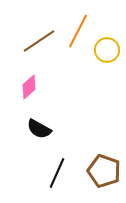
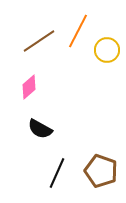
black semicircle: moved 1 px right
brown pentagon: moved 3 px left
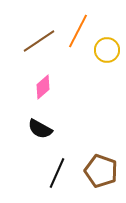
pink diamond: moved 14 px right
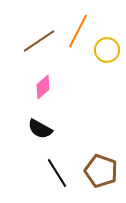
black line: rotated 56 degrees counterclockwise
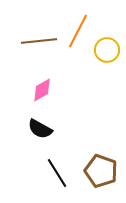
brown line: rotated 28 degrees clockwise
pink diamond: moved 1 px left, 3 px down; rotated 10 degrees clockwise
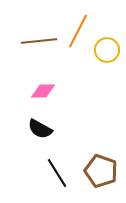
pink diamond: moved 1 px right, 1 px down; rotated 30 degrees clockwise
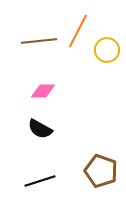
black line: moved 17 px left, 8 px down; rotated 76 degrees counterclockwise
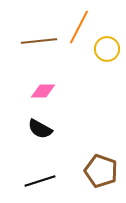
orange line: moved 1 px right, 4 px up
yellow circle: moved 1 px up
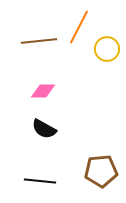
black semicircle: moved 4 px right
brown pentagon: rotated 24 degrees counterclockwise
black line: rotated 24 degrees clockwise
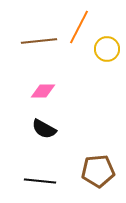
brown pentagon: moved 3 px left
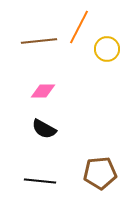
brown pentagon: moved 2 px right, 2 px down
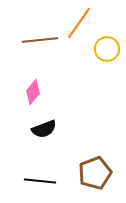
orange line: moved 4 px up; rotated 8 degrees clockwise
brown line: moved 1 px right, 1 px up
pink diamond: moved 10 px left, 1 px down; rotated 50 degrees counterclockwise
black semicircle: rotated 50 degrees counterclockwise
brown pentagon: moved 5 px left; rotated 16 degrees counterclockwise
